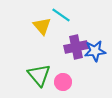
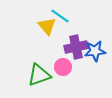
cyan line: moved 1 px left, 1 px down
yellow triangle: moved 5 px right
green triangle: rotated 50 degrees clockwise
pink circle: moved 15 px up
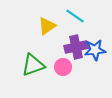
cyan line: moved 15 px right
yellow triangle: rotated 36 degrees clockwise
blue star: moved 1 px up
green triangle: moved 6 px left, 10 px up
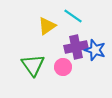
cyan line: moved 2 px left
blue star: rotated 25 degrees clockwise
green triangle: rotated 45 degrees counterclockwise
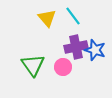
cyan line: rotated 18 degrees clockwise
yellow triangle: moved 8 px up; rotated 36 degrees counterclockwise
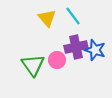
pink circle: moved 6 px left, 7 px up
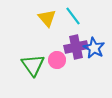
blue star: moved 1 px left, 2 px up; rotated 10 degrees clockwise
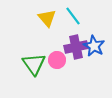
blue star: moved 2 px up
green triangle: moved 1 px right, 1 px up
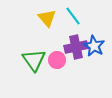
green triangle: moved 4 px up
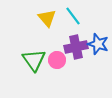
blue star: moved 4 px right, 2 px up; rotated 10 degrees counterclockwise
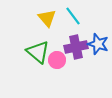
green triangle: moved 4 px right, 8 px up; rotated 15 degrees counterclockwise
